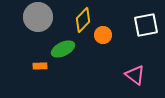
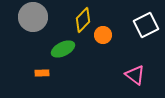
gray circle: moved 5 px left
white square: rotated 15 degrees counterclockwise
orange rectangle: moved 2 px right, 7 px down
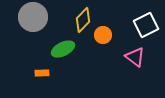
pink triangle: moved 18 px up
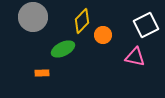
yellow diamond: moved 1 px left, 1 px down
pink triangle: rotated 25 degrees counterclockwise
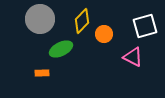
gray circle: moved 7 px right, 2 px down
white square: moved 1 px left, 1 px down; rotated 10 degrees clockwise
orange circle: moved 1 px right, 1 px up
green ellipse: moved 2 px left
pink triangle: moved 2 px left; rotated 15 degrees clockwise
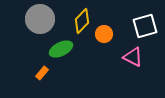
orange rectangle: rotated 48 degrees counterclockwise
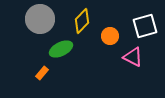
orange circle: moved 6 px right, 2 px down
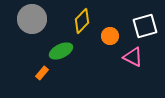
gray circle: moved 8 px left
green ellipse: moved 2 px down
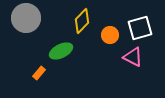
gray circle: moved 6 px left, 1 px up
white square: moved 5 px left, 2 px down
orange circle: moved 1 px up
orange rectangle: moved 3 px left
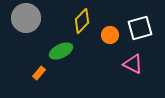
pink triangle: moved 7 px down
